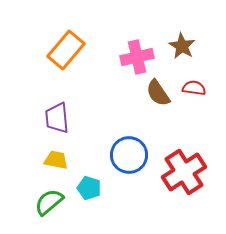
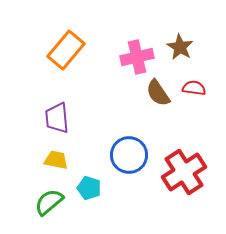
brown star: moved 2 px left, 1 px down
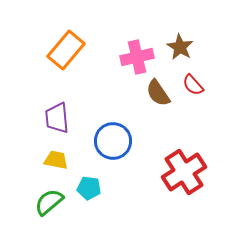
red semicircle: moved 1 px left, 3 px up; rotated 140 degrees counterclockwise
blue circle: moved 16 px left, 14 px up
cyan pentagon: rotated 10 degrees counterclockwise
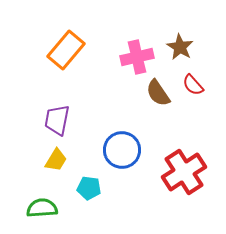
purple trapezoid: moved 2 px down; rotated 16 degrees clockwise
blue circle: moved 9 px right, 9 px down
yellow trapezoid: rotated 110 degrees clockwise
green semicircle: moved 7 px left, 6 px down; rotated 36 degrees clockwise
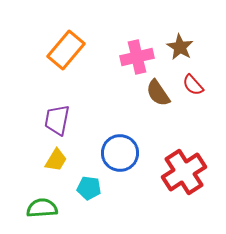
blue circle: moved 2 px left, 3 px down
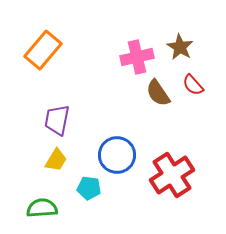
orange rectangle: moved 23 px left
blue circle: moved 3 px left, 2 px down
red cross: moved 12 px left, 3 px down
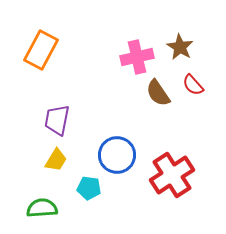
orange rectangle: moved 2 px left; rotated 12 degrees counterclockwise
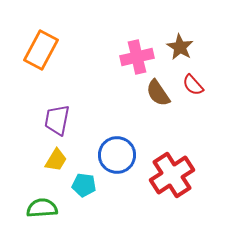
cyan pentagon: moved 5 px left, 3 px up
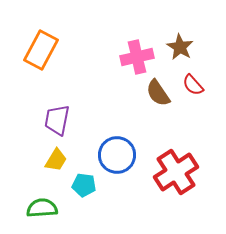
red cross: moved 4 px right, 3 px up
